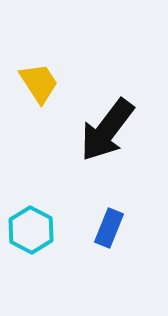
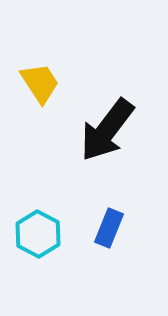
yellow trapezoid: moved 1 px right
cyan hexagon: moved 7 px right, 4 px down
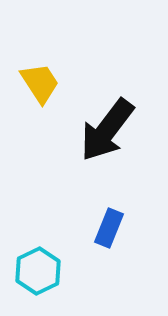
cyan hexagon: moved 37 px down; rotated 6 degrees clockwise
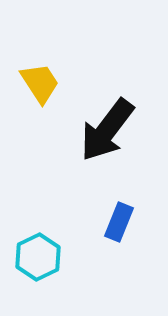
blue rectangle: moved 10 px right, 6 px up
cyan hexagon: moved 14 px up
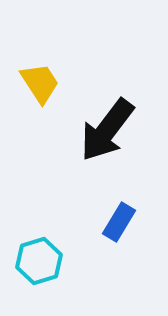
blue rectangle: rotated 9 degrees clockwise
cyan hexagon: moved 1 px right, 4 px down; rotated 9 degrees clockwise
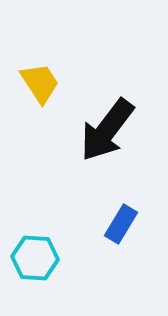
blue rectangle: moved 2 px right, 2 px down
cyan hexagon: moved 4 px left, 3 px up; rotated 21 degrees clockwise
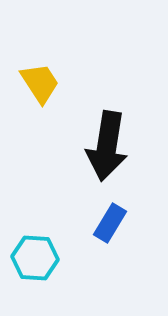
black arrow: moved 16 px down; rotated 28 degrees counterclockwise
blue rectangle: moved 11 px left, 1 px up
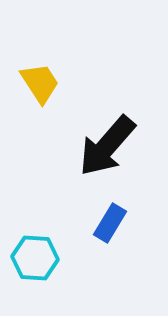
black arrow: rotated 32 degrees clockwise
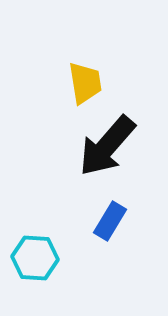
yellow trapezoid: moved 45 px right; rotated 24 degrees clockwise
blue rectangle: moved 2 px up
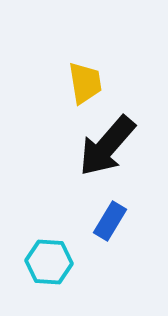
cyan hexagon: moved 14 px right, 4 px down
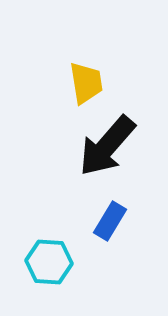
yellow trapezoid: moved 1 px right
